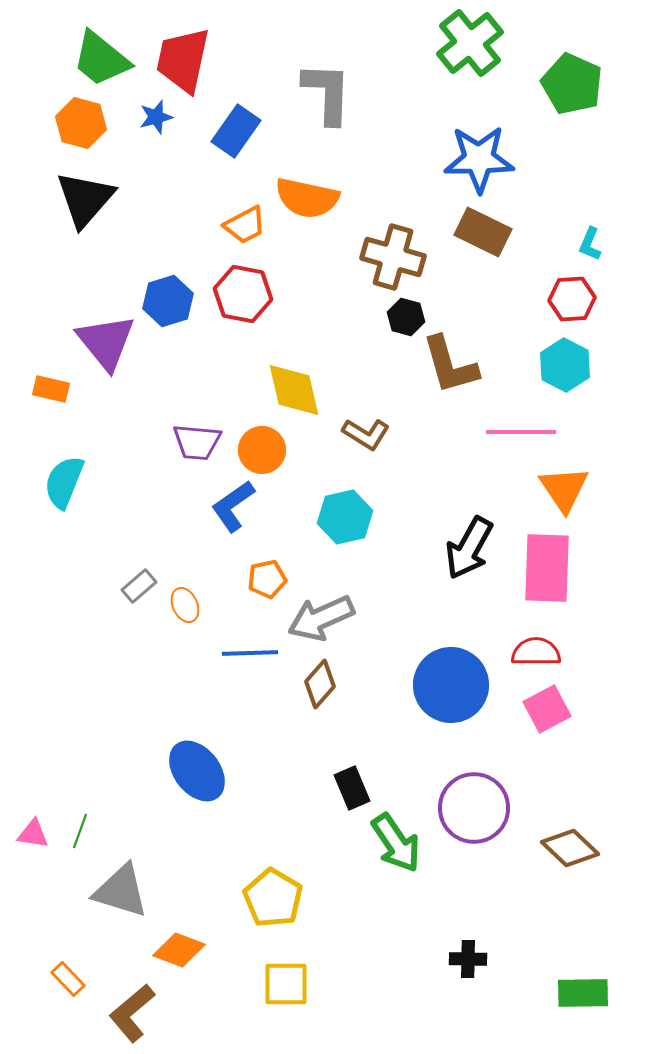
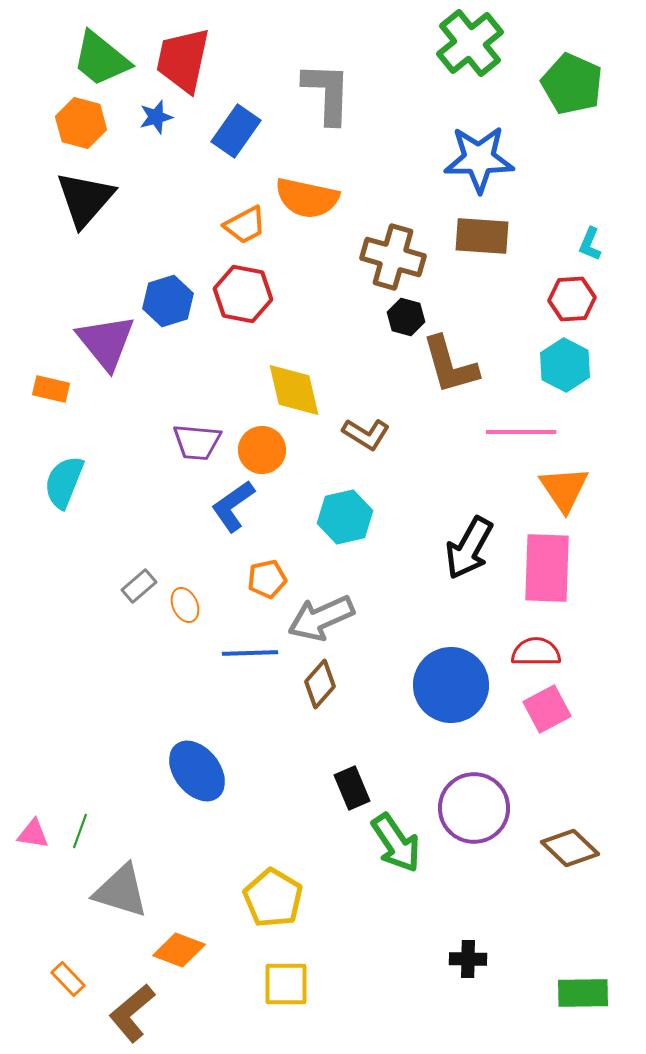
brown rectangle at (483, 232): moved 1 px left, 4 px down; rotated 22 degrees counterclockwise
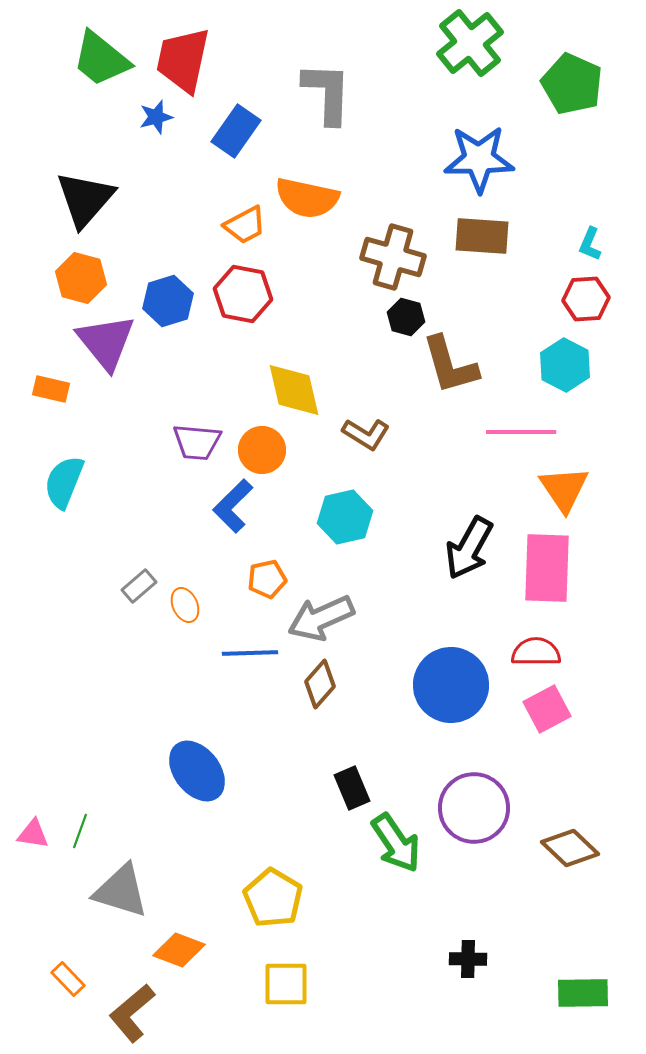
orange hexagon at (81, 123): moved 155 px down
red hexagon at (572, 299): moved 14 px right
blue L-shape at (233, 506): rotated 10 degrees counterclockwise
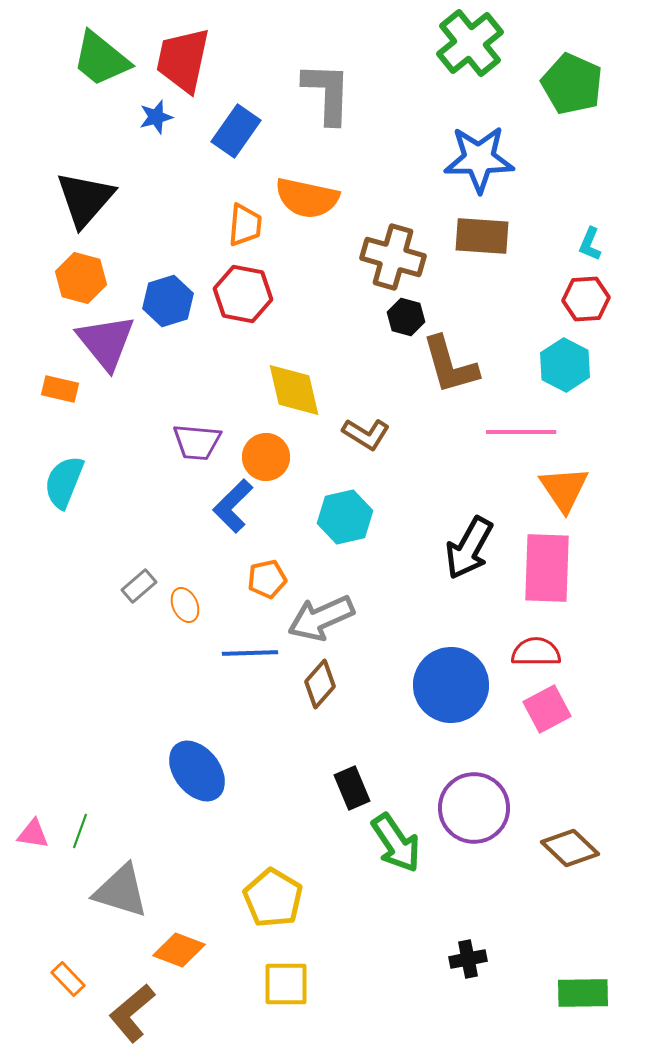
orange trapezoid at (245, 225): rotated 57 degrees counterclockwise
orange rectangle at (51, 389): moved 9 px right
orange circle at (262, 450): moved 4 px right, 7 px down
black cross at (468, 959): rotated 12 degrees counterclockwise
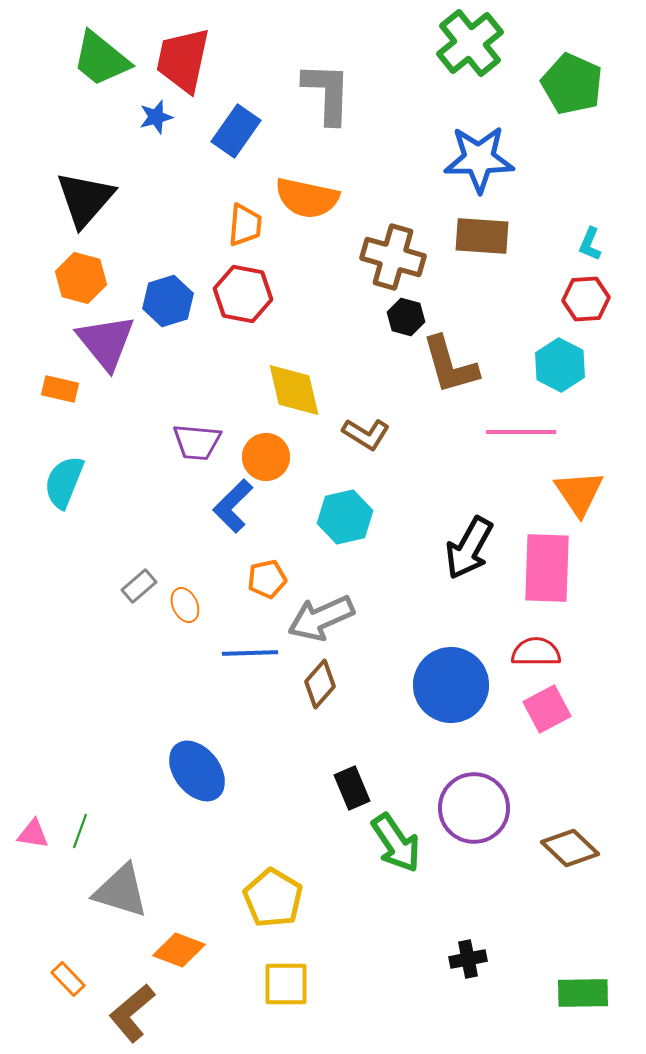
cyan hexagon at (565, 365): moved 5 px left
orange triangle at (564, 489): moved 15 px right, 4 px down
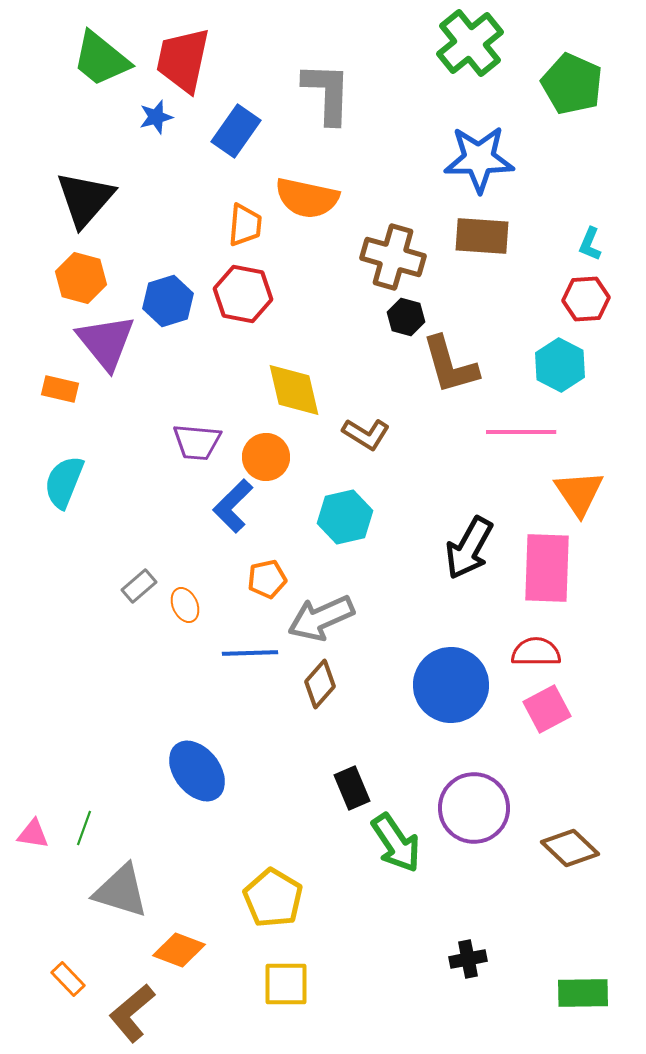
green line at (80, 831): moved 4 px right, 3 px up
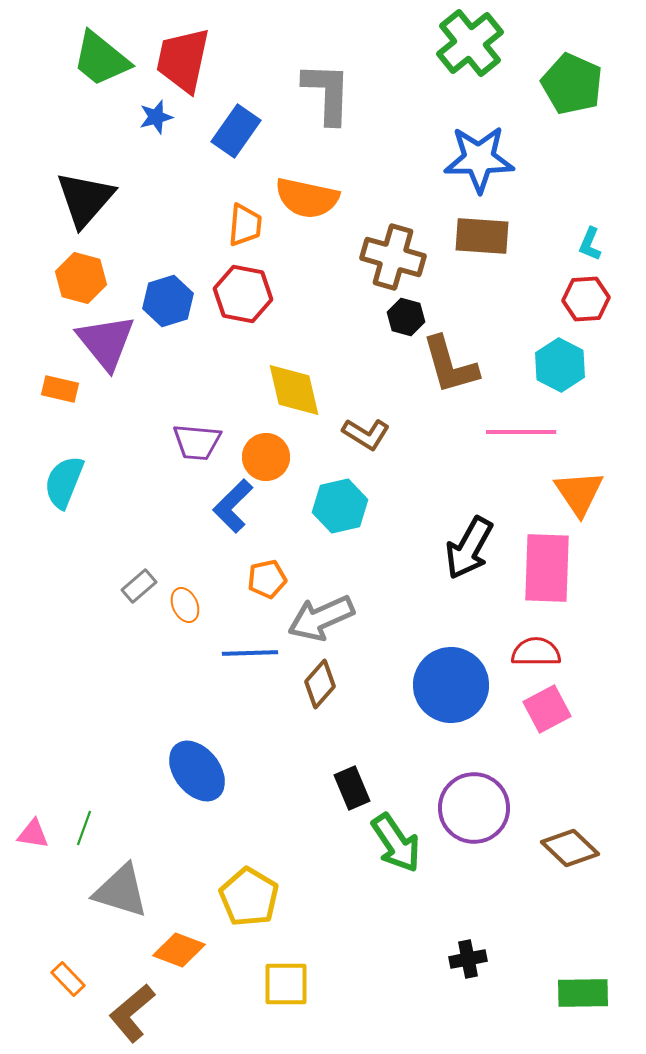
cyan hexagon at (345, 517): moved 5 px left, 11 px up
yellow pentagon at (273, 898): moved 24 px left, 1 px up
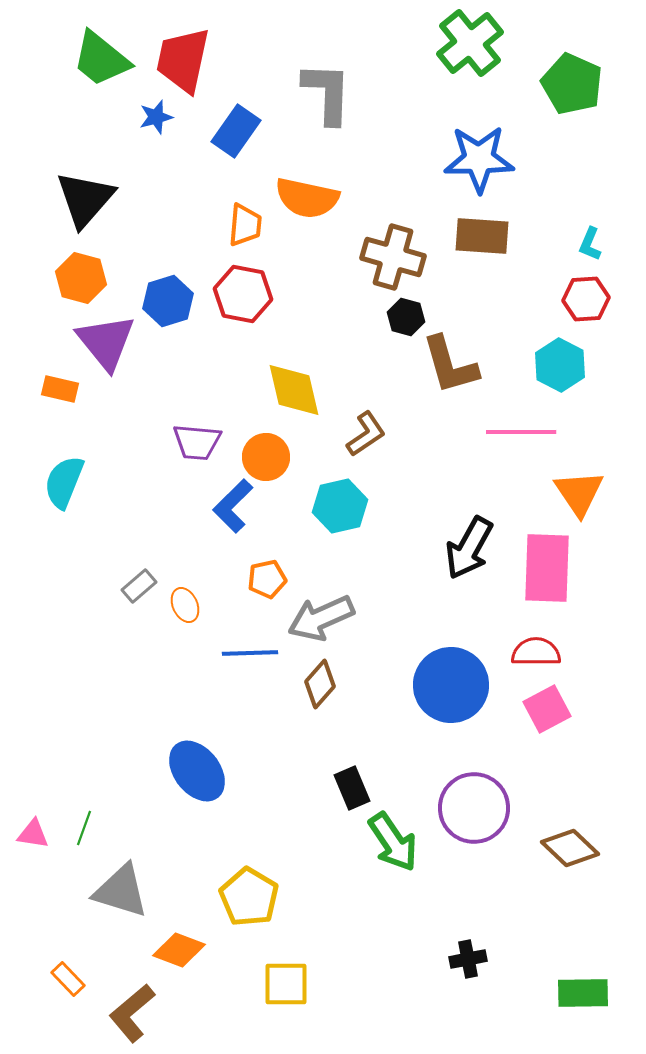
brown L-shape at (366, 434): rotated 66 degrees counterclockwise
green arrow at (396, 843): moved 3 px left, 1 px up
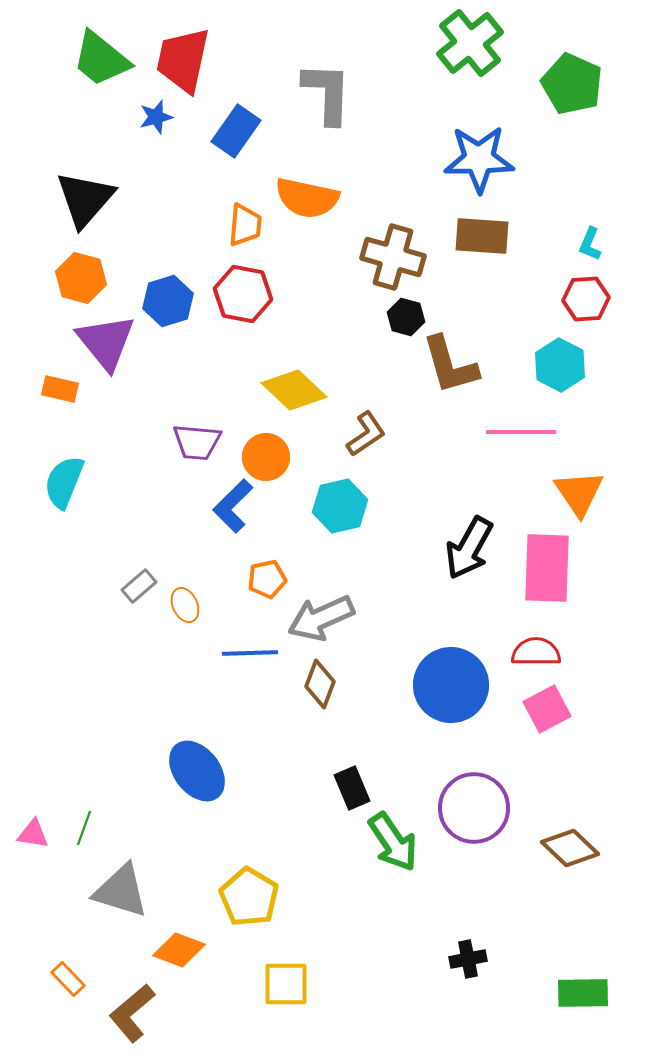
yellow diamond at (294, 390): rotated 34 degrees counterclockwise
brown diamond at (320, 684): rotated 21 degrees counterclockwise
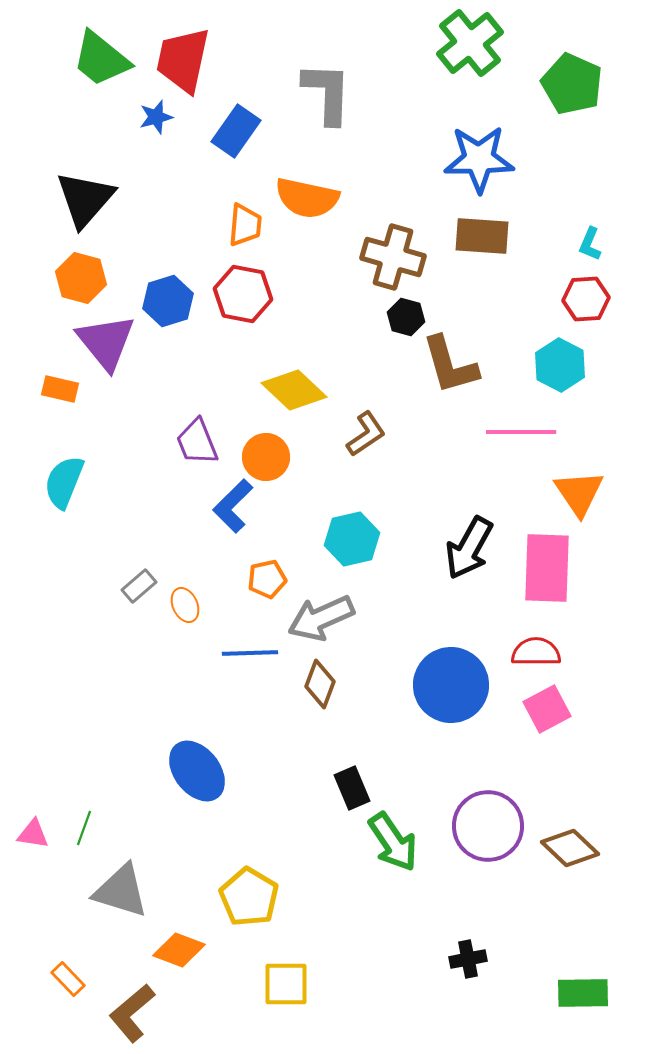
purple trapezoid at (197, 442): rotated 63 degrees clockwise
cyan hexagon at (340, 506): moved 12 px right, 33 px down
purple circle at (474, 808): moved 14 px right, 18 px down
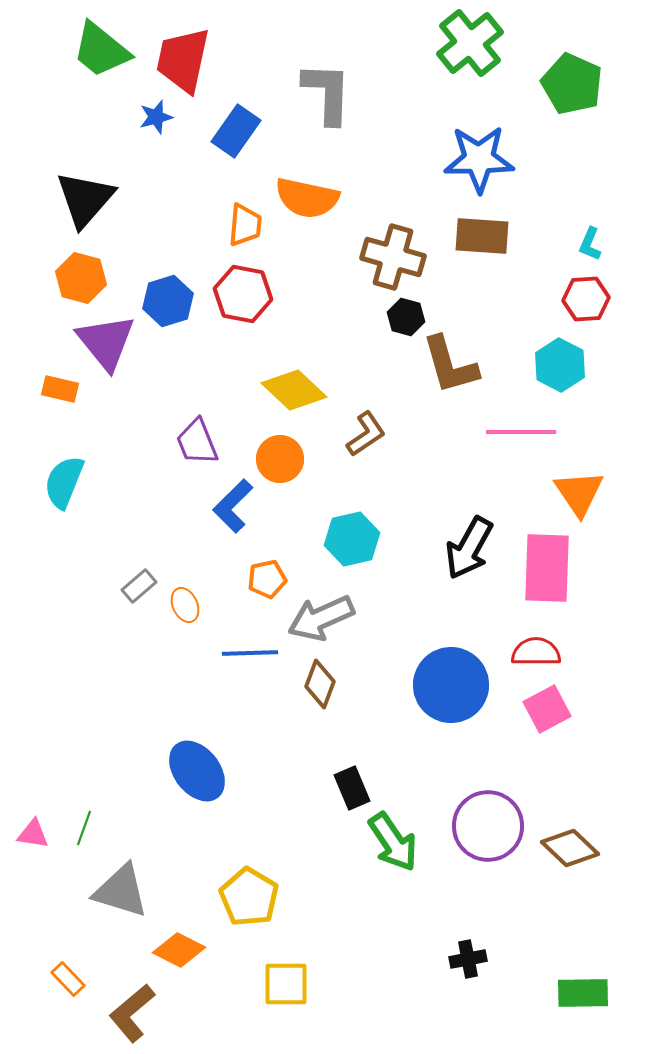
green trapezoid at (101, 59): moved 9 px up
orange circle at (266, 457): moved 14 px right, 2 px down
orange diamond at (179, 950): rotated 6 degrees clockwise
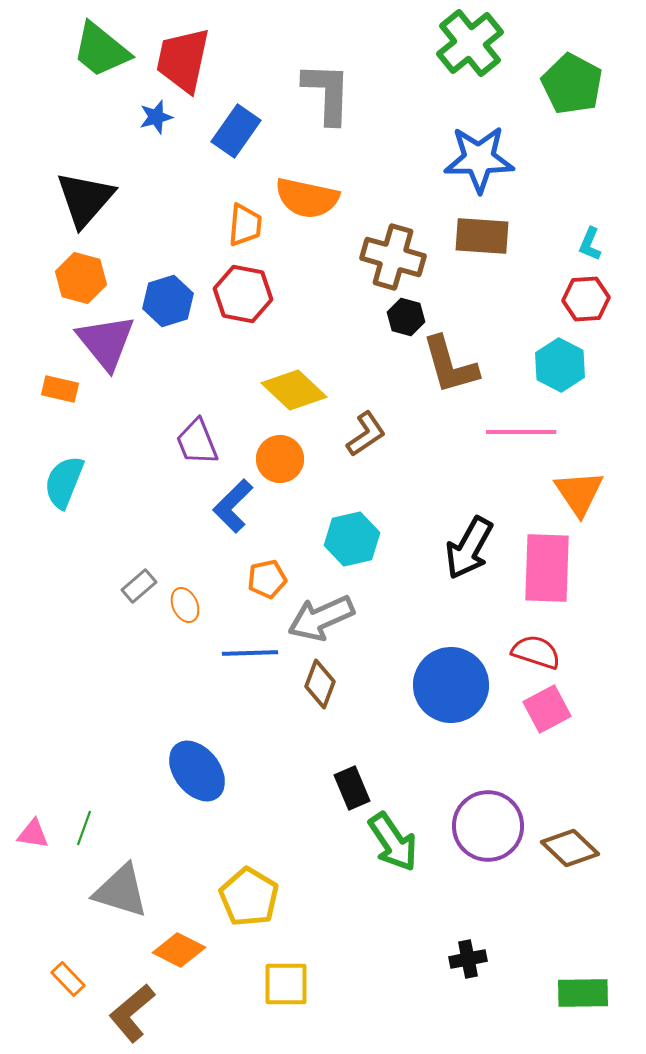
green pentagon at (572, 84): rotated 4 degrees clockwise
red semicircle at (536, 652): rotated 18 degrees clockwise
